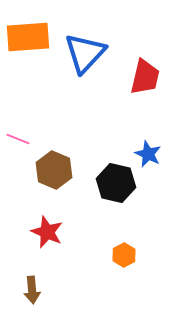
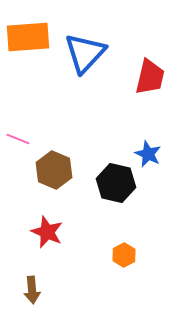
red trapezoid: moved 5 px right
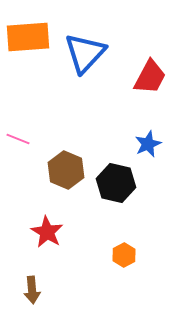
red trapezoid: rotated 15 degrees clockwise
blue star: moved 10 px up; rotated 24 degrees clockwise
brown hexagon: moved 12 px right
red star: rotated 8 degrees clockwise
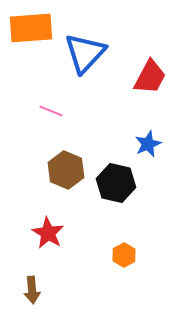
orange rectangle: moved 3 px right, 9 px up
pink line: moved 33 px right, 28 px up
red star: moved 1 px right, 1 px down
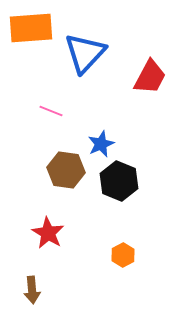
blue star: moved 47 px left
brown hexagon: rotated 15 degrees counterclockwise
black hexagon: moved 3 px right, 2 px up; rotated 9 degrees clockwise
orange hexagon: moved 1 px left
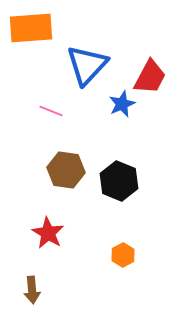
blue triangle: moved 2 px right, 12 px down
blue star: moved 21 px right, 40 px up
